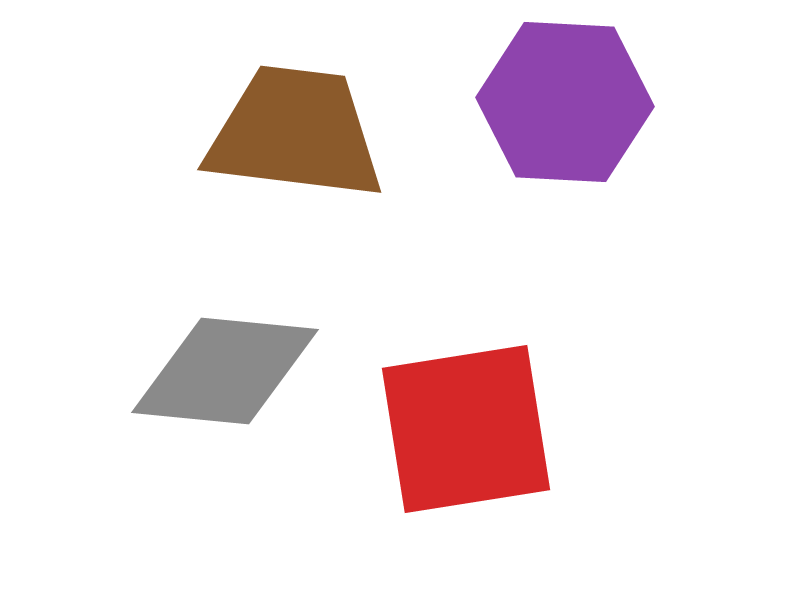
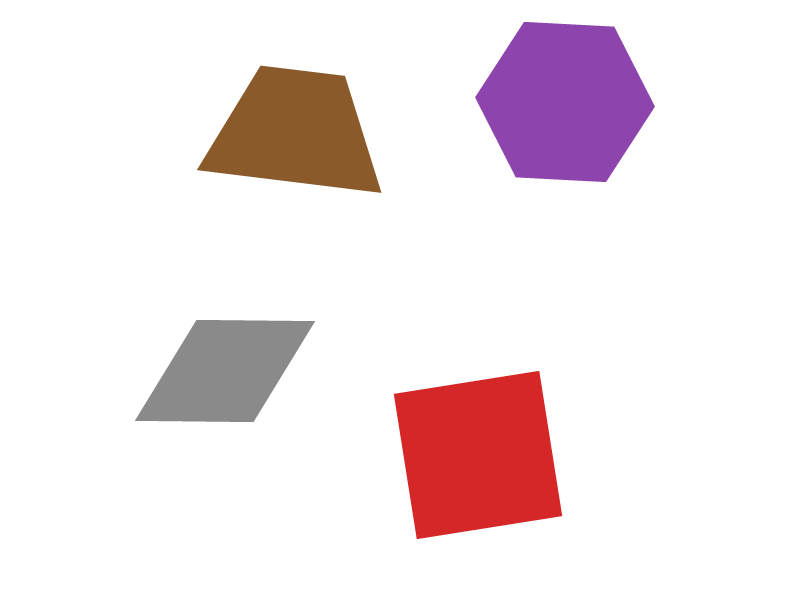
gray diamond: rotated 5 degrees counterclockwise
red square: moved 12 px right, 26 px down
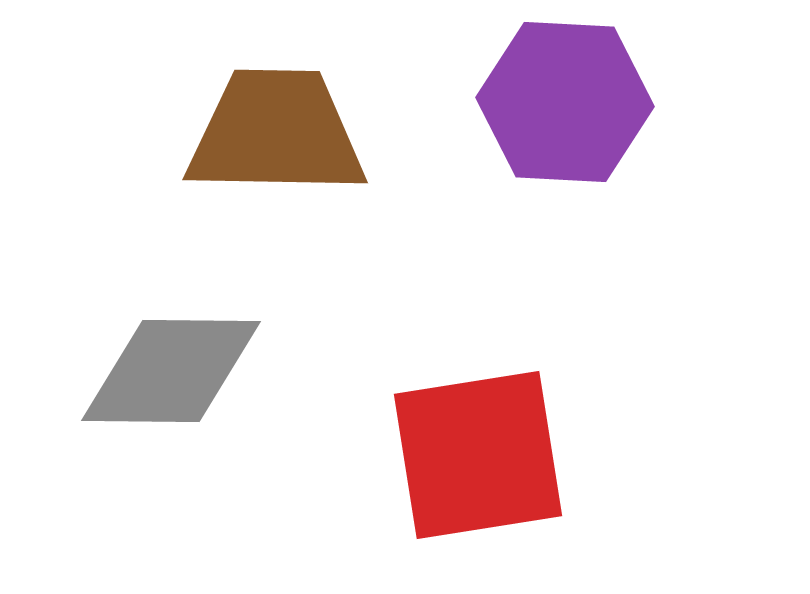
brown trapezoid: moved 19 px left; rotated 6 degrees counterclockwise
gray diamond: moved 54 px left
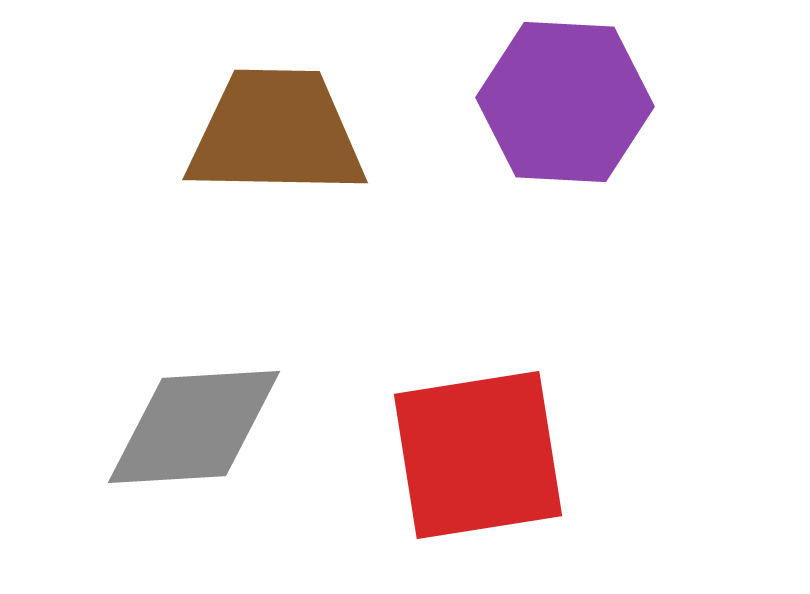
gray diamond: moved 23 px right, 56 px down; rotated 4 degrees counterclockwise
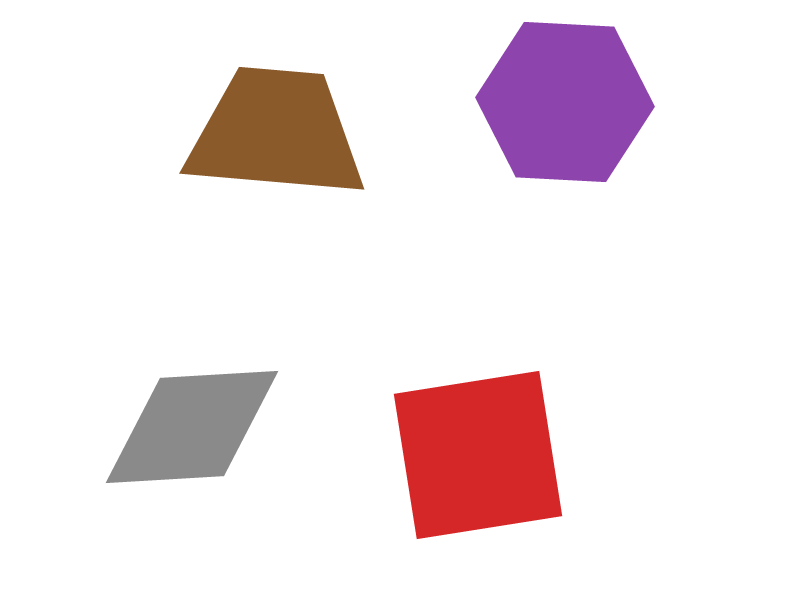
brown trapezoid: rotated 4 degrees clockwise
gray diamond: moved 2 px left
